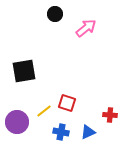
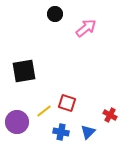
red cross: rotated 24 degrees clockwise
blue triangle: rotated 21 degrees counterclockwise
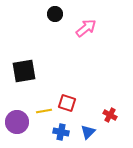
yellow line: rotated 28 degrees clockwise
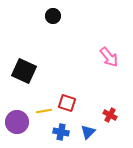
black circle: moved 2 px left, 2 px down
pink arrow: moved 23 px right, 29 px down; rotated 90 degrees clockwise
black square: rotated 35 degrees clockwise
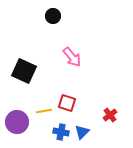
pink arrow: moved 37 px left
red cross: rotated 24 degrees clockwise
blue triangle: moved 6 px left
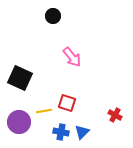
black square: moved 4 px left, 7 px down
red cross: moved 5 px right; rotated 24 degrees counterclockwise
purple circle: moved 2 px right
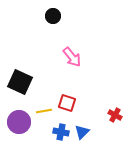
black square: moved 4 px down
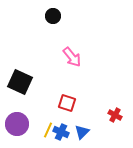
yellow line: moved 4 px right, 19 px down; rotated 56 degrees counterclockwise
purple circle: moved 2 px left, 2 px down
blue cross: rotated 14 degrees clockwise
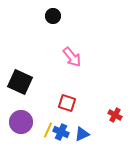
purple circle: moved 4 px right, 2 px up
blue triangle: moved 2 px down; rotated 21 degrees clockwise
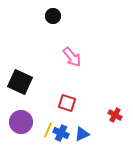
blue cross: moved 1 px down
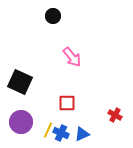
red square: rotated 18 degrees counterclockwise
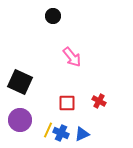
red cross: moved 16 px left, 14 px up
purple circle: moved 1 px left, 2 px up
